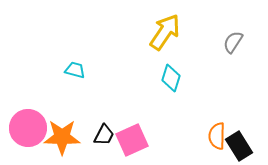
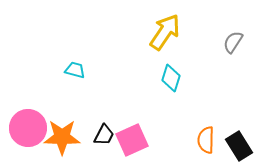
orange semicircle: moved 11 px left, 4 px down
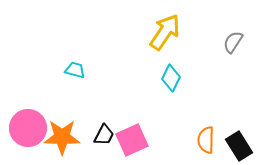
cyan diamond: rotated 8 degrees clockwise
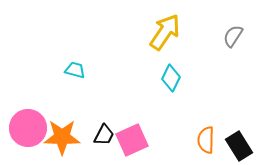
gray semicircle: moved 6 px up
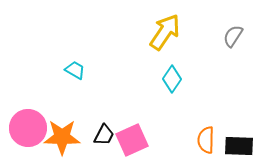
cyan trapezoid: rotated 15 degrees clockwise
cyan diamond: moved 1 px right, 1 px down; rotated 8 degrees clockwise
black rectangle: rotated 56 degrees counterclockwise
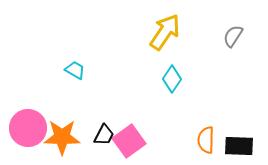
pink square: moved 3 px left, 1 px down; rotated 12 degrees counterclockwise
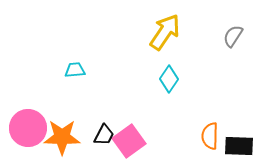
cyan trapezoid: rotated 35 degrees counterclockwise
cyan diamond: moved 3 px left
orange semicircle: moved 4 px right, 4 px up
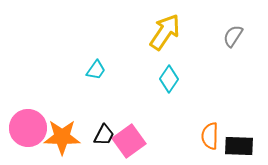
cyan trapezoid: moved 21 px right; rotated 130 degrees clockwise
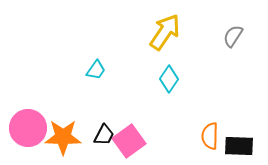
orange star: moved 1 px right
